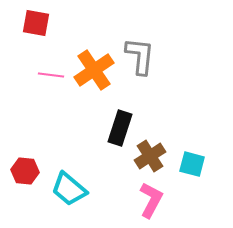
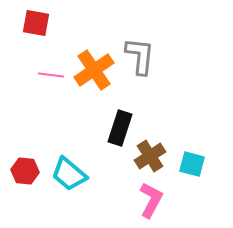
cyan trapezoid: moved 15 px up
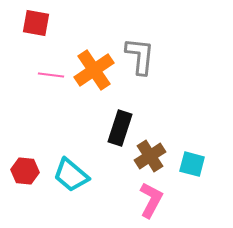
cyan trapezoid: moved 2 px right, 1 px down
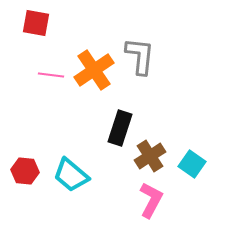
cyan square: rotated 20 degrees clockwise
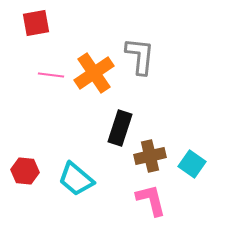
red square: rotated 20 degrees counterclockwise
orange cross: moved 3 px down
brown cross: rotated 20 degrees clockwise
cyan trapezoid: moved 5 px right, 4 px down
pink L-shape: rotated 42 degrees counterclockwise
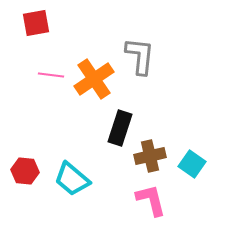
orange cross: moved 6 px down
cyan trapezoid: moved 4 px left
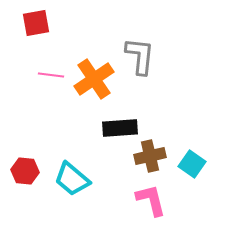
black rectangle: rotated 68 degrees clockwise
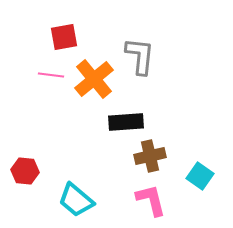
red square: moved 28 px right, 14 px down
orange cross: rotated 6 degrees counterclockwise
black rectangle: moved 6 px right, 6 px up
cyan square: moved 8 px right, 12 px down
cyan trapezoid: moved 4 px right, 21 px down
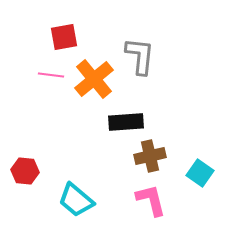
cyan square: moved 3 px up
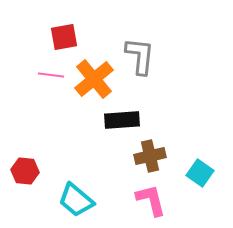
black rectangle: moved 4 px left, 2 px up
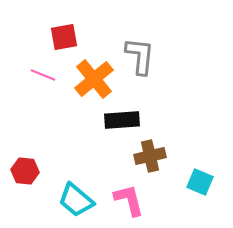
pink line: moved 8 px left; rotated 15 degrees clockwise
cyan square: moved 9 px down; rotated 12 degrees counterclockwise
pink L-shape: moved 22 px left
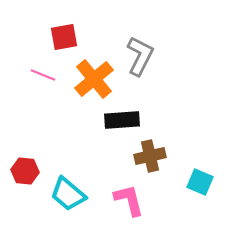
gray L-shape: rotated 21 degrees clockwise
cyan trapezoid: moved 8 px left, 6 px up
